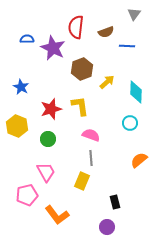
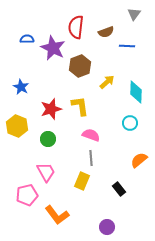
brown hexagon: moved 2 px left, 3 px up
black rectangle: moved 4 px right, 13 px up; rotated 24 degrees counterclockwise
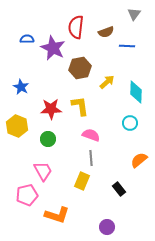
brown hexagon: moved 2 px down; rotated 10 degrees clockwise
red star: rotated 15 degrees clockwise
pink trapezoid: moved 3 px left, 1 px up
orange L-shape: rotated 35 degrees counterclockwise
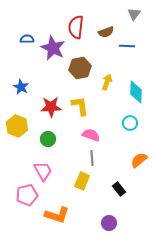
yellow arrow: rotated 28 degrees counterclockwise
red star: moved 2 px up
gray line: moved 1 px right
purple circle: moved 2 px right, 4 px up
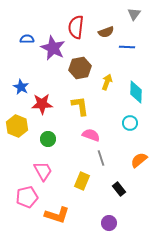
blue line: moved 1 px down
red star: moved 9 px left, 3 px up
gray line: moved 9 px right; rotated 14 degrees counterclockwise
pink pentagon: moved 2 px down
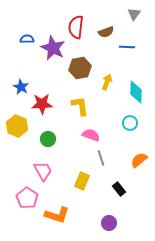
pink pentagon: moved 1 px down; rotated 25 degrees counterclockwise
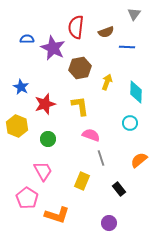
red star: moved 3 px right; rotated 15 degrees counterclockwise
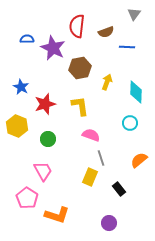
red semicircle: moved 1 px right, 1 px up
yellow rectangle: moved 8 px right, 4 px up
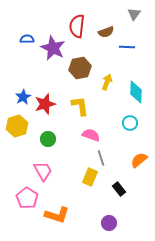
blue star: moved 2 px right, 10 px down; rotated 14 degrees clockwise
yellow hexagon: rotated 20 degrees clockwise
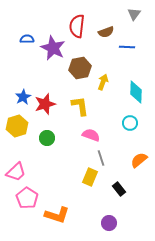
yellow arrow: moved 4 px left
green circle: moved 1 px left, 1 px up
pink trapezoid: moved 27 px left, 1 px down; rotated 75 degrees clockwise
